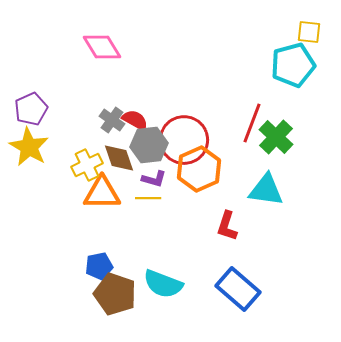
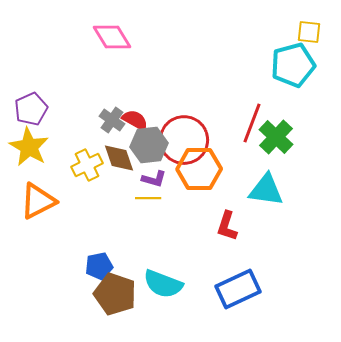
pink diamond: moved 10 px right, 10 px up
orange hexagon: rotated 24 degrees clockwise
orange triangle: moved 64 px left, 8 px down; rotated 27 degrees counterclockwise
blue rectangle: rotated 66 degrees counterclockwise
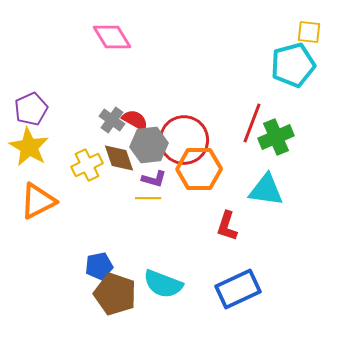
green cross: rotated 24 degrees clockwise
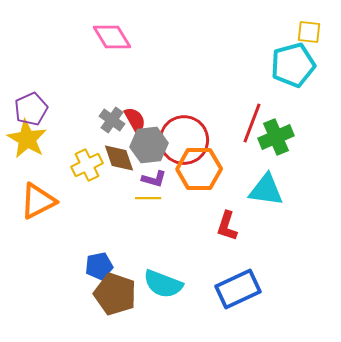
red semicircle: rotated 32 degrees clockwise
yellow star: moved 2 px left, 8 px up
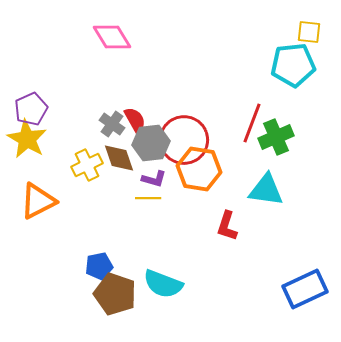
cyan pentagon: rotated 9 degrees clockwise
gray cross: moved 4 px down
gray hexagon: moved 2 px right, 2 px up
orange hexagon: rotated 9 degrees clockwise
blue rectangle: moved 67 px right
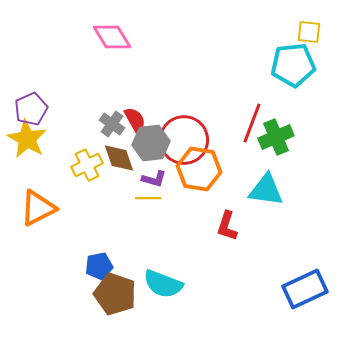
orange triangle: moved 7 px down
